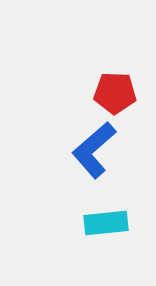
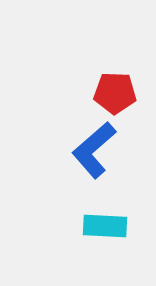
cyan rectangle: moved 1 px left, 3 px down; rotated 9 degrees clockwise
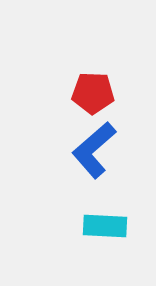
red pentagon: moved 22 px left
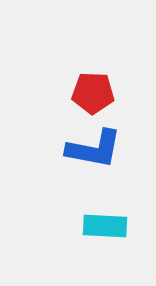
blue L-shape: moved 1 px up; rotated 128 degrees counterclockwise
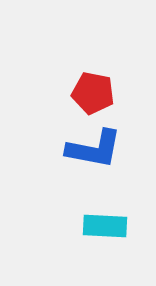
red pentagon: rotated 9 degrees clockwise
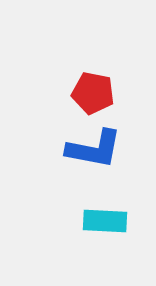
cyan rectangle: moved 5 px up
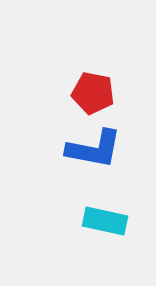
cyan rectangle: rotated 9 degrees clockwise
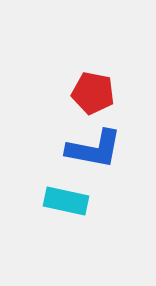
cyan rectangle: moved 39 px left, 20 px up
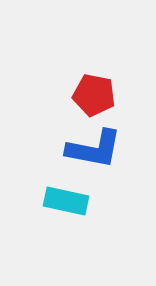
red pentagon: moved 1 px right, 2 px down
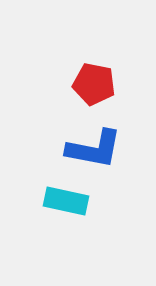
red pentagon: moved 11 px up
